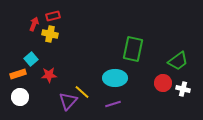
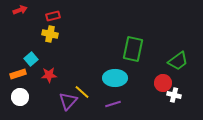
red arrow: moved 14 px left, 14 px up; rotated 48 degrees clockwise
white cross: moved 9 px left, 6 px down
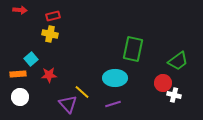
red arrow: rotated 24 degrees clockwise
orange rectangle: rotated 14 degrees clockwise
purple triangle: moved 3 px down; rotated 24 degrees counterclockwise
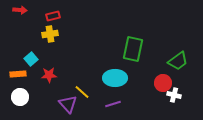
yellow cross: rotated 21 degrees counterclockwise
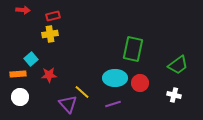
red arrow: moved 3 px right
green trapezoid: moved 4 px down
red circle: moved 23 px left
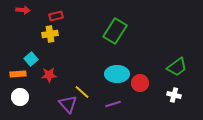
red rectangle: moved 3 px right
green rectangle: moved 18 px left, 18 px up; rotated 20 degrees clockwise
green trapezoid: moved 1 px left, 2 px down
cyan ellipse: moved 2 px right, 4 px up
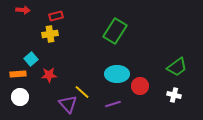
red circle: moved 3 px down
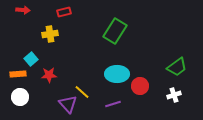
red rectangle: moved 8 px right, 4 px up
white cross: rotated 32 degrees counterclockwise
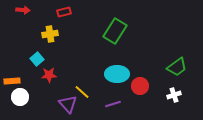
cyan square: moved 6 px right
orange rectangle: moved 6 px left, 7 px down
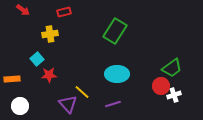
red arrow: rotated 32 degrees clockwise
green trapezoid: moved 5 px left, 1 px down
orange rectangle: moved 2 px up
red circle: moved 21 px right
white circle: moved 9 px down
